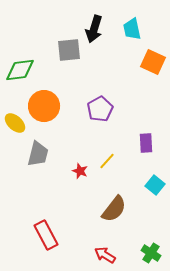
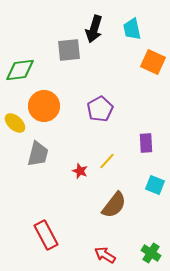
cyan square: rotated 18 degrees counterclockwise
brown semicircle: moved 4 px up
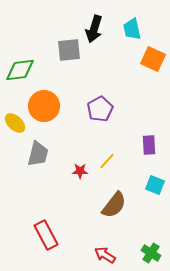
orange square: moved 3 px up
purple rectangle: moved 3 px right, 2 px down
red star: rotated 21 degrees counterclockwise
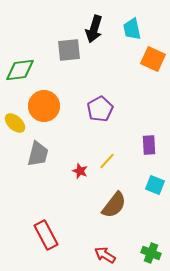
red star: rotated 21 degrees clockwise
green cross: rotated 12 degrees counterclockwise
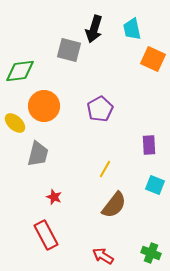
gray square: rotated 20 degrees clockwise
green diamond: moved 1 px down
yellow line: moved 2 px left, 8 px down; rotated 12 degrees counterclockwise
red star: moved 26 px left, 26 px down
red arrow: moved 2 px left, 1 px down
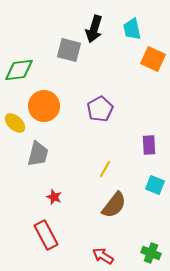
green diamond: moved 1 px left, 1 px up
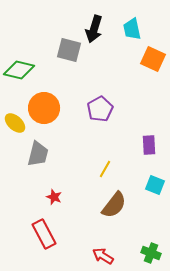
green diamond: rotated 20 degrees clockwise
orange circle: moved 2 px down
red rectangle: moved 2 px left, 1 px up
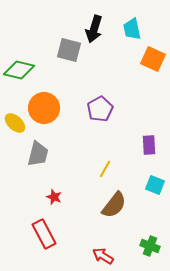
green cross: moved 1 px left, 7 px up
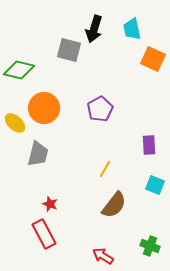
red star: moved 4 px left, 7 px down
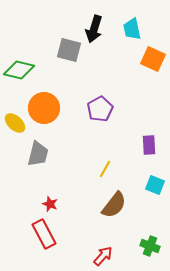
red arrow: rotated 100 degrees clockwise
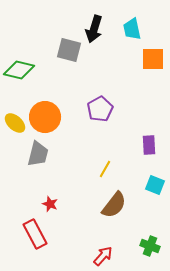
orange square: rotated 25 degrees counterclockwise
orange circle: moved 1 px right, 9 px down
red rectangle: moved 9 px left
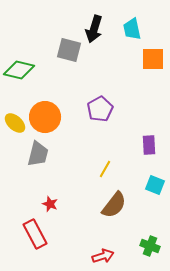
red arrow: rotated 30 degrees clockwise
